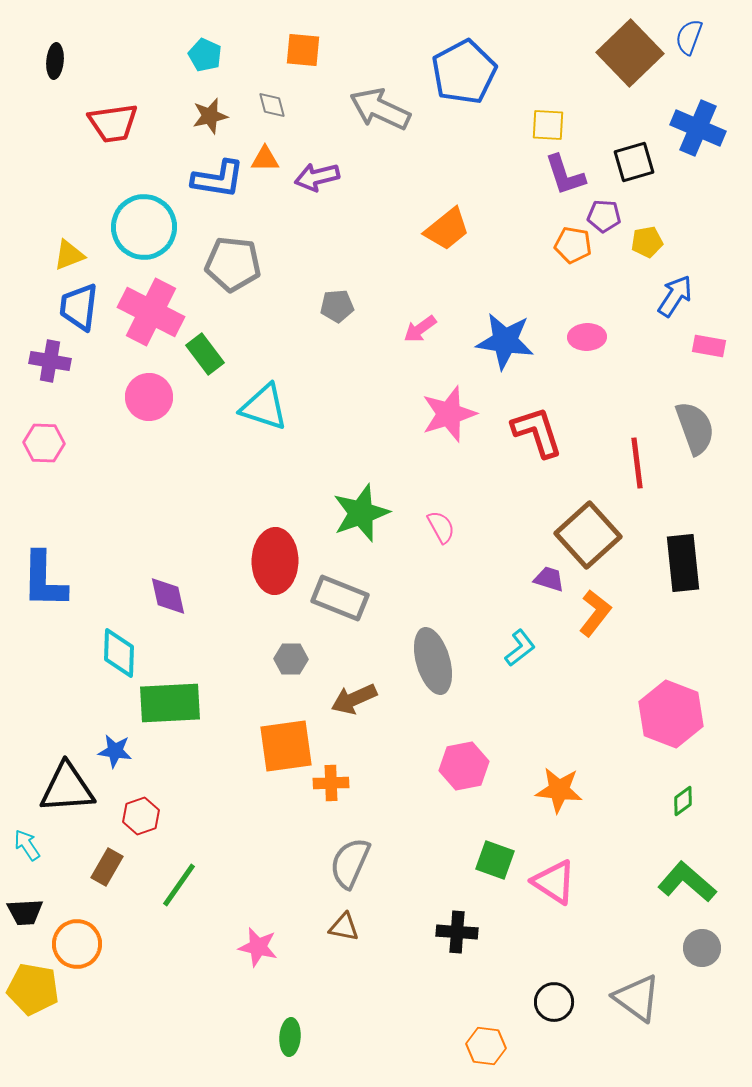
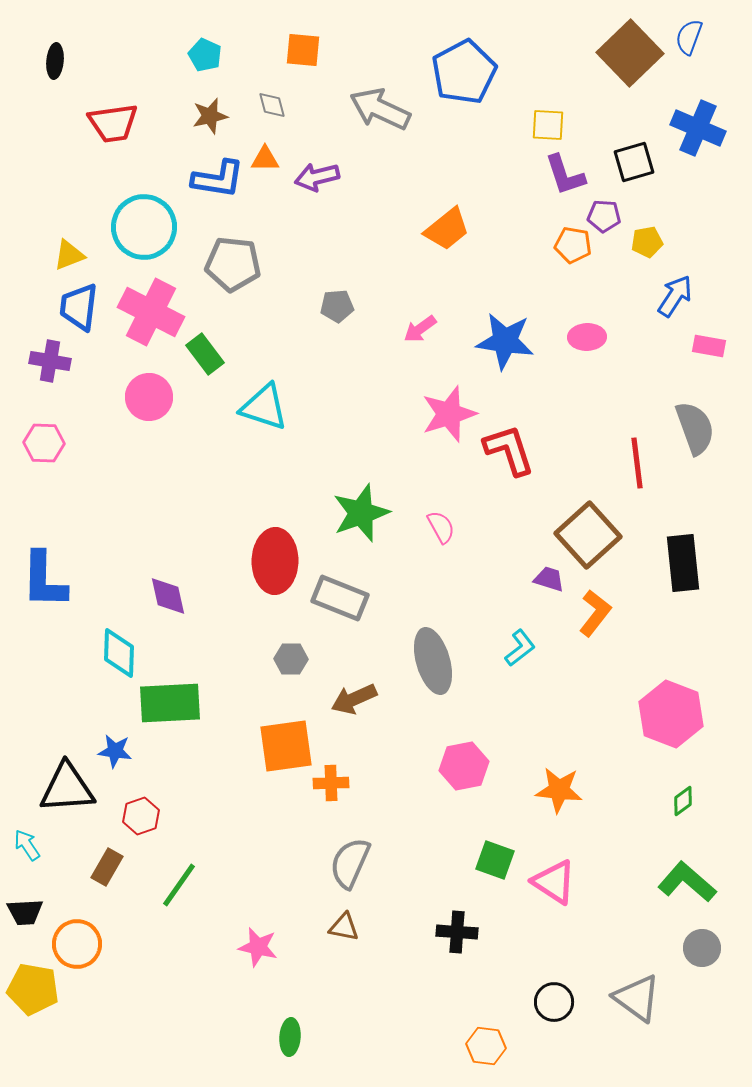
red L-shape at (537, 432): moved 28 px left, 18 px down
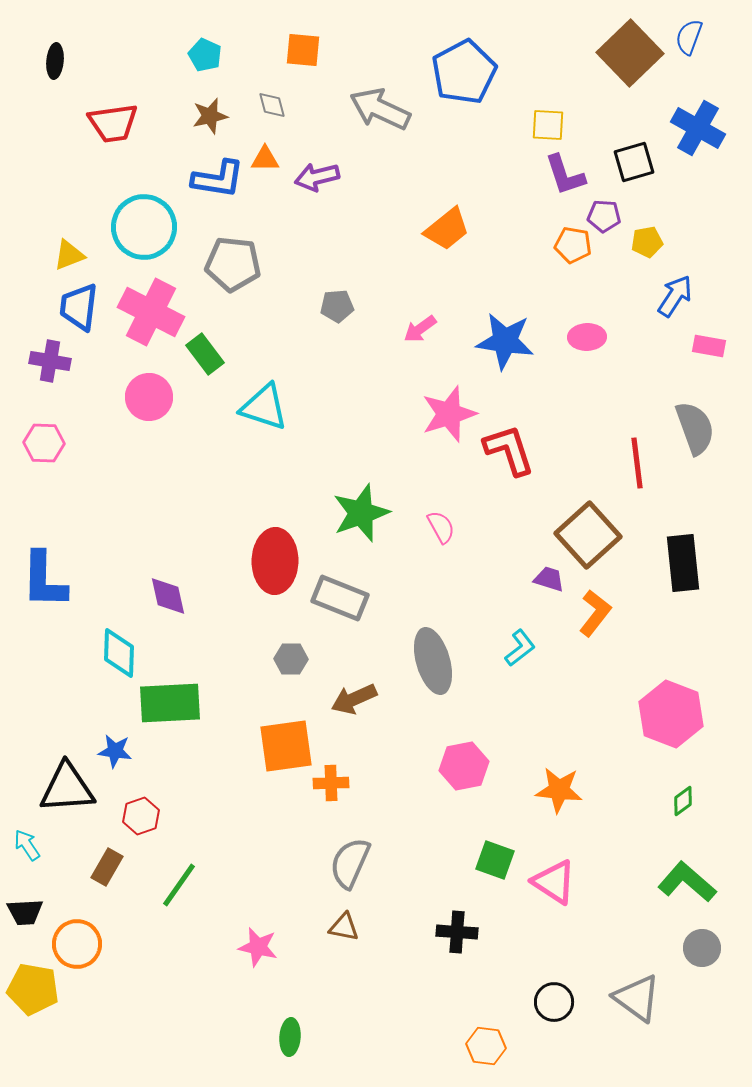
blue cross at (698, 128): rotated 6 degrees clockwise
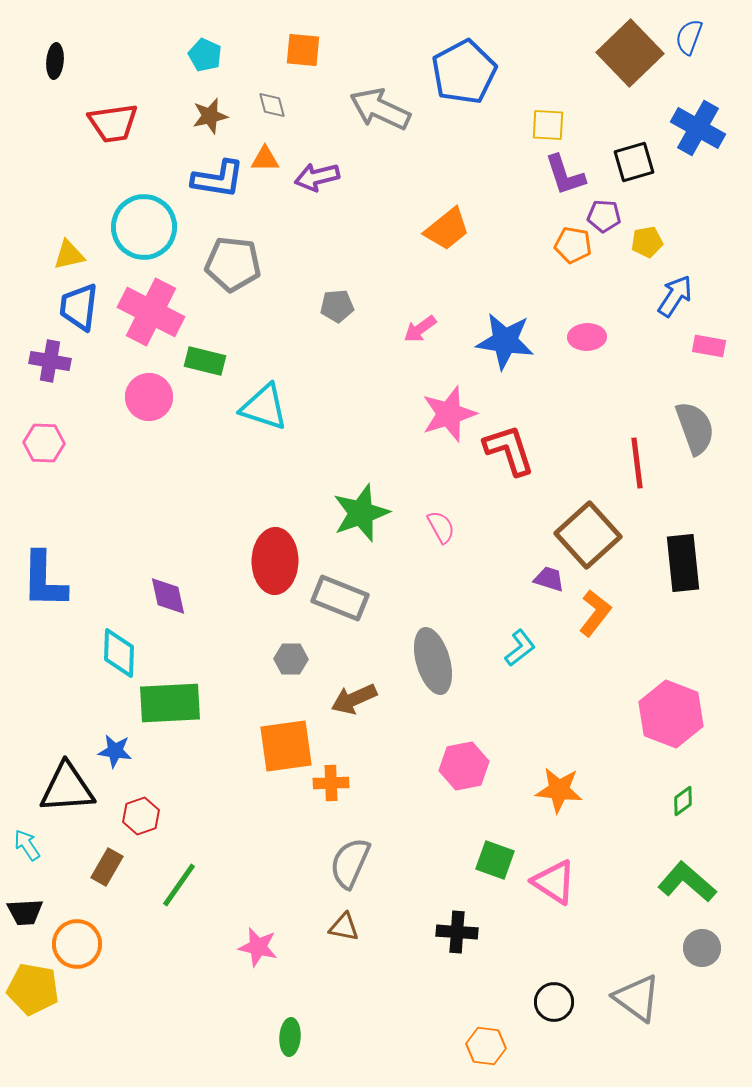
yellow triangle at (69, 255): rotated 8 degrees clockwise
green rectangle at (205, 354): moved 7 px down; rotated 39 degrees counterclockwise
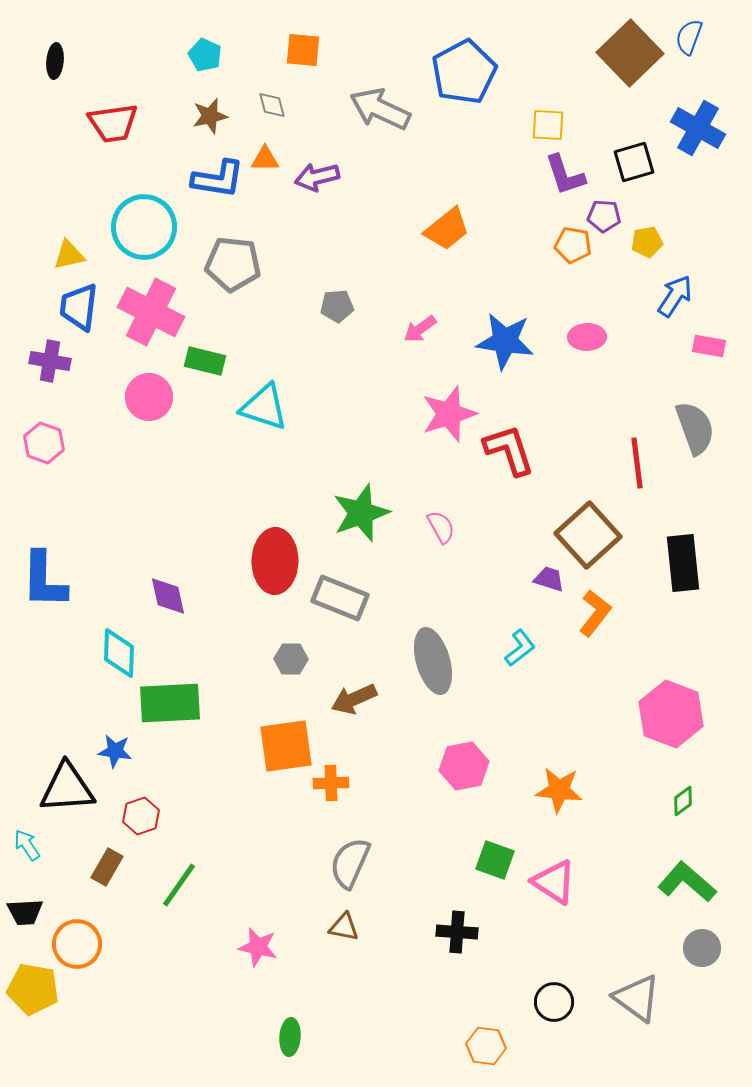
pink hexagon at (44, 443): rotated 18 degrees clockwise
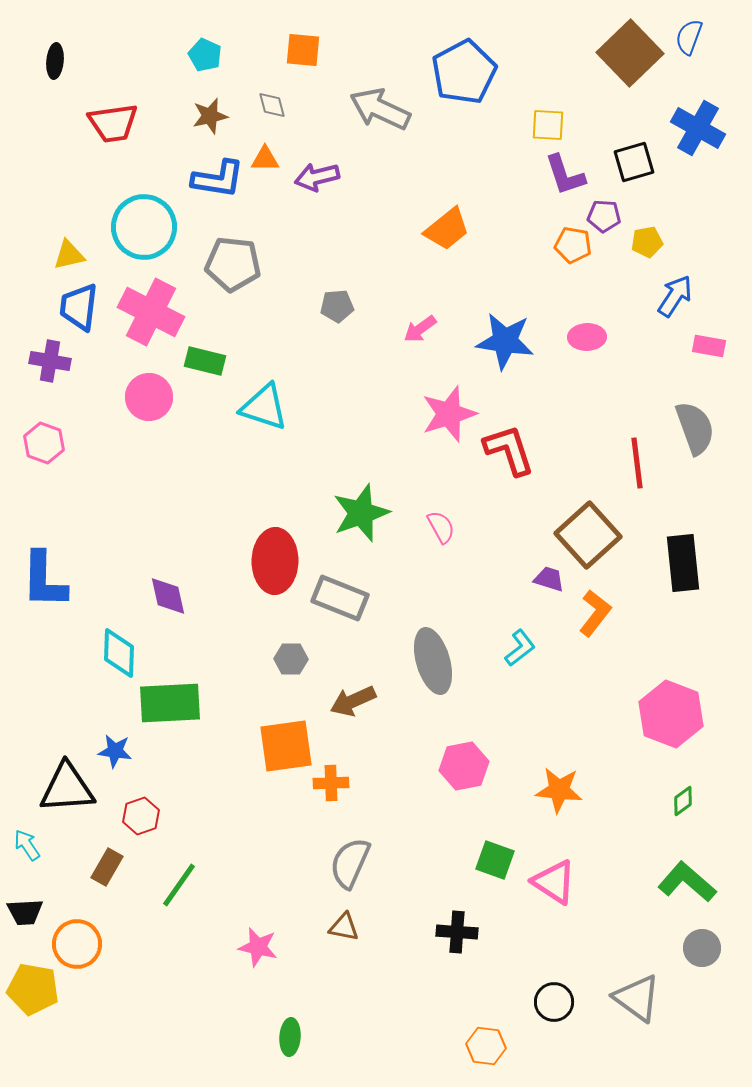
brown arrow at (354, 699): moved 1 px left, 2 px down
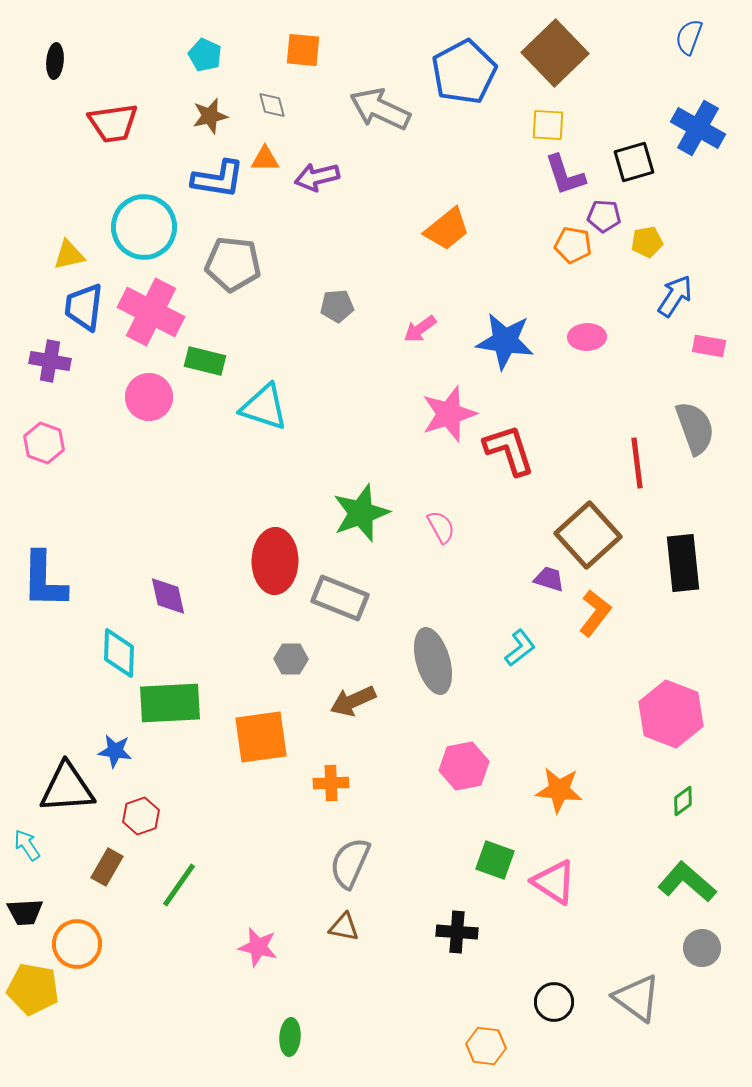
brown square at (630, 53): moved 75 px left
blue trapezoid at (79, 307): moved 5 px right
orange square at (286, 746): moved 25 px left, 9 px up
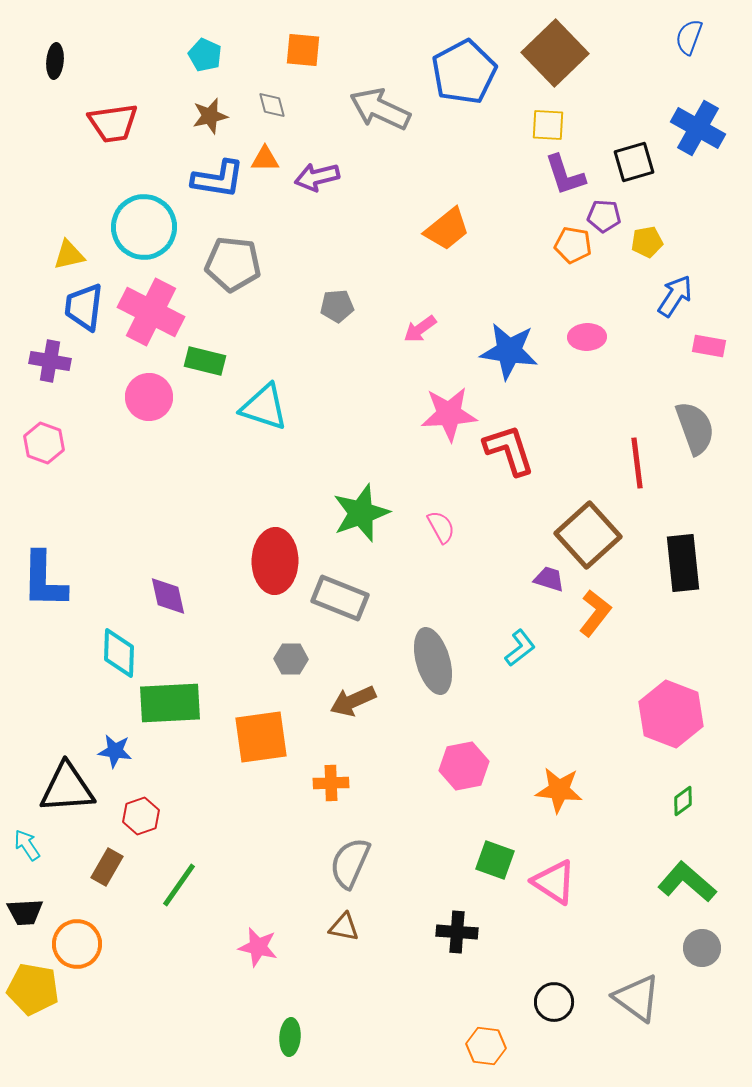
blue star at (505, 341): moved 4 px right, 10 px down
pink star at (449, 414): rotated 14 degrees clockwise
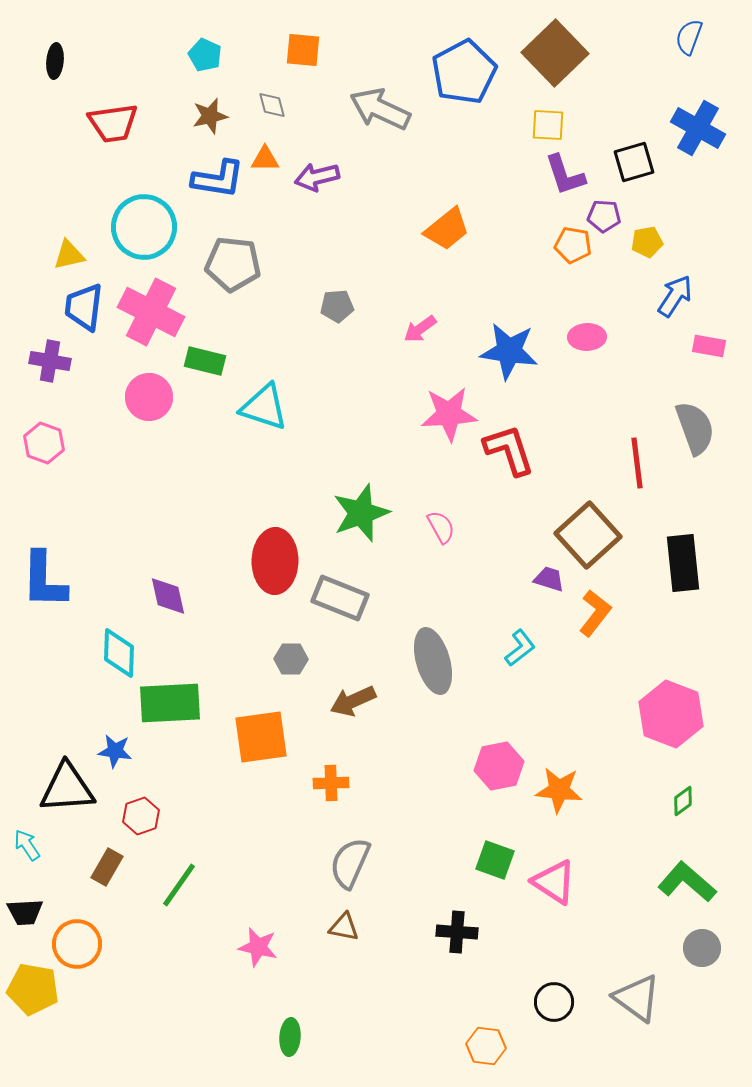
pink hexagon at (464, 766): moved 35 px right
